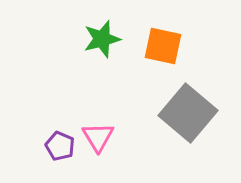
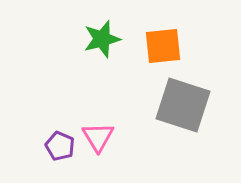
orange square: rotated 18 degrees counterclockwise
gray square: moved 5 px left, 8 px up; rotated 22 degrees counterclockwise
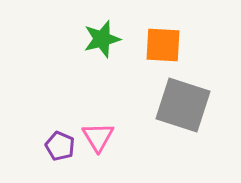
orange square: moved 1 px up; rotated 9 degrees clockwise
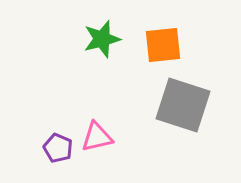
orange square: rotated 9 degrees counterclockwise
pink triangle: moved 1 px left; rotated 48 degrees clockwise
purple pentagon: moved 2 px left, 2 px down
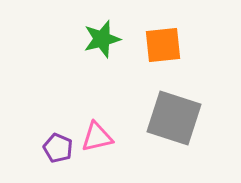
gray square: moved 9 px left, 13 px down
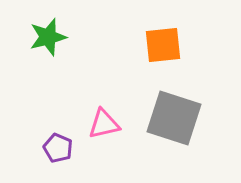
green star: moved 54 px left, 2 px up
pink triangle: moved 7 px right, 13 px up
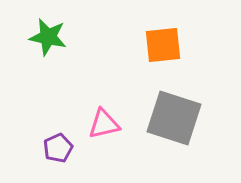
green star: rotated 27 degrees clockwise
purple pentagon: rotated 24 degrees clockwise
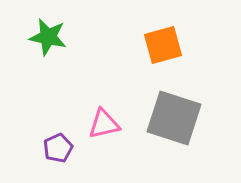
orange square: rotated 9 degrees counterclockwise
